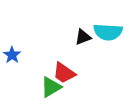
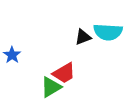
red trapezoid: rotated 65 degrees counterclockwise
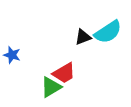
cyan semicircle: rotated 36 degrees counterclockwise
blue star: rotated 18 degrees counterclockwise
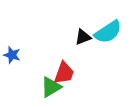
red trapezoid: rotated 40 degrees counterclockwise
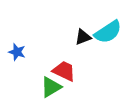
blue star: moved 5 px right, 3 px up
red trapezoid: moved 2 px up; rotated 85 degrees counterclockwise
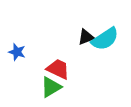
cyan semicircle: moved 3 px left, 7 px down
black triangle: moved 3 px right
red trapezoid: moved 6 px left, 2 px up
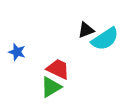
black triangle: moved 7 px up
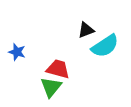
cyan semicircle: moved 7 px down
red trapezoid: rotated 10 degrees counterclockwise
green triangle: rotated 20 degrees counterclockwise
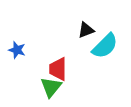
cyan semicircle: rotated 12 degrees counterclockwise
blue star: moved 2 px up
red trapezoid: rotated 105 degrees counterclockwise
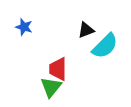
blue star: moved 7 px right, 23 px up
